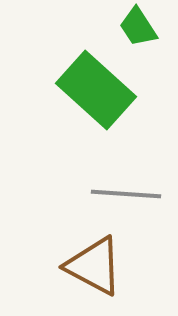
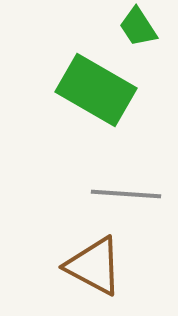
green rectangle: rotated 12 degrees counterclockwise
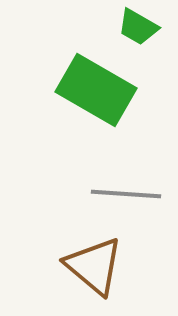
green trapezoid: rotated 27 degrees counterclockwise
brown triangle: rotated 12 degrees clockwise
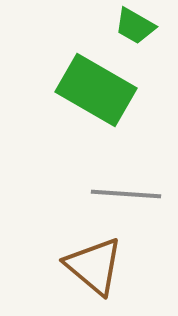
green trapezoid: moved 3 px left, 1 px up
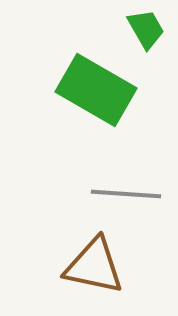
green trapezoid: moved 11 px right, 3 px down; rotated 150 degrees counterclockwise
brown triangle: rotated 28 degrees counterclockwise
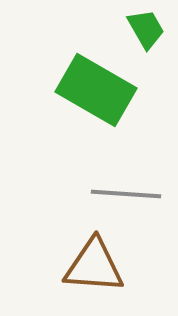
brown triangle: rotated 8 degrees counterclockwise
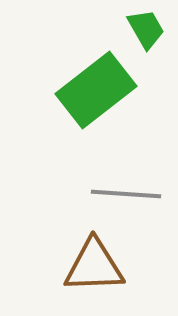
green rectangle: rotated 68 degrees counterclockwise
brown triangle: rotated 6 degrees counterclockwise
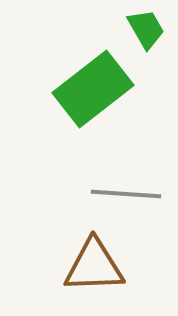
green rectangle: moved 3 px left, 1 px up
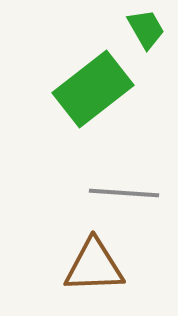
gray line: moved 2 px left, 1 px up
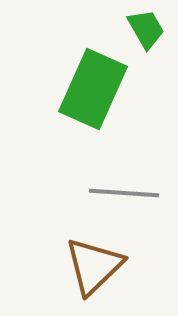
green rectangle: rotated 28 degrees counterclockwise
brown triangle: rotated 42 degrees counterclockwise
